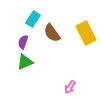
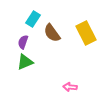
pink arrow: rotated 64 degrees clockwise
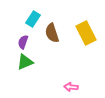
brown semicircle: rotated 18 degrees clockwise
pink arrow: moved 1 px right
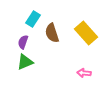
yellow rectangle: rotated 15 degrees counterclockwise
pink arrow: moved 13 px right, 14 px up
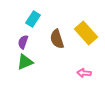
brown semicircle: moved 5 px right, 6 px down
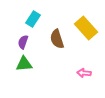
yellow rectangle: moved 5 px up
green triangle: moved 1 px left, 2 px down; rotated 18 degrees clockwise
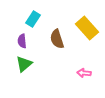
yellow rectangle: moved 1 px right
purple semicircle: moved 1 px left, 1 px up; rotated 24 degrees counterclockwise
green triangle: rotated 36 degrees counterclockwise
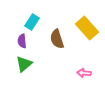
cyan rectangle: moved 1 px left, 3 px down
